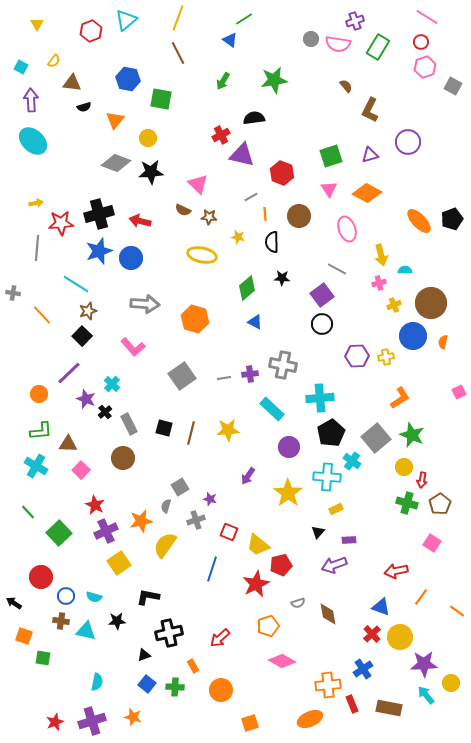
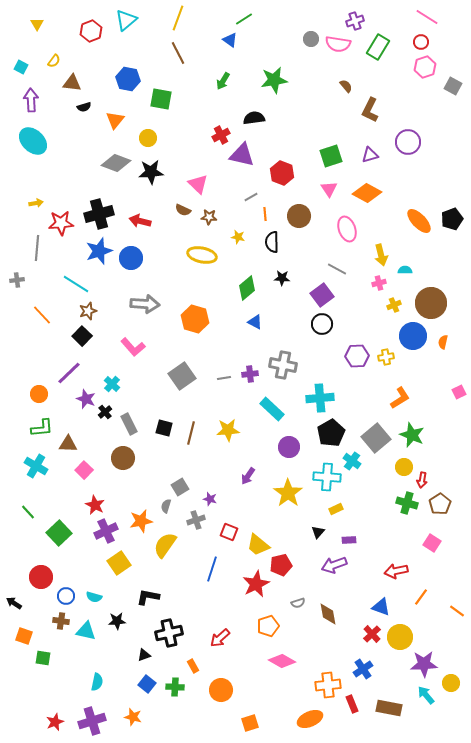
gray cross at (13, 293): moved 4 px right, 13 px up; rotated 16 degrees counterclockwise
green L-shape at (41, 431): moved 1 px right, 3 px up
pink square at (81, 470): moved 3 px right
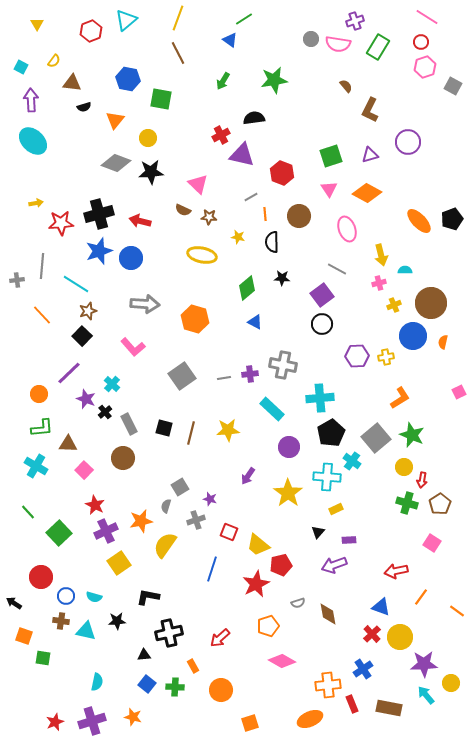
gray line at (37, 248): moved 5 px right, 18 px down
black triangle at (144, 655): rotated 16 degrees clockwise
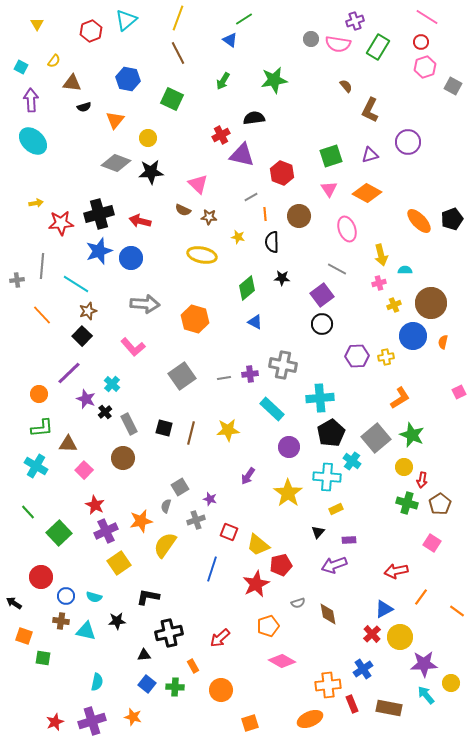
green square at (161, 99): moved 11 px right; rotated 15 degrees clockwise
blue triangle at (381, 607): moved 3 px right, 2 px down; rotated 48 degrees counterclockwise
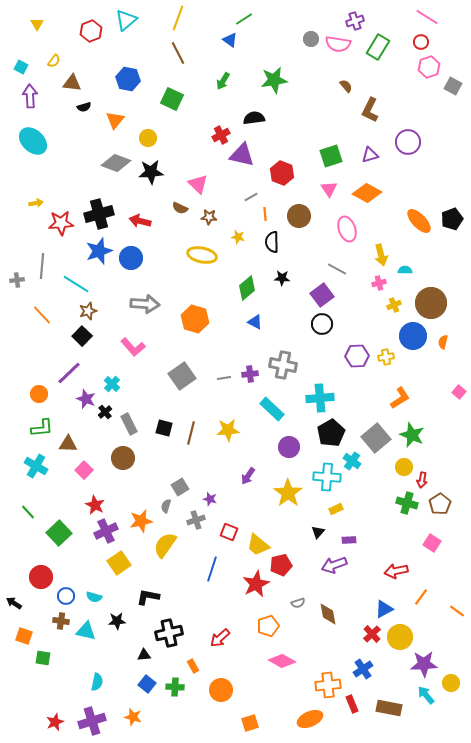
pink hexagon at (425, 67): moved 4 px right
purple arrow at (31, 100): moved 1 px left, 4 px up
brown semicircle at (183, 210): moved 3 px left, 2 px up
pink square at (459, 392): rotated 24 degrees counterclockwise
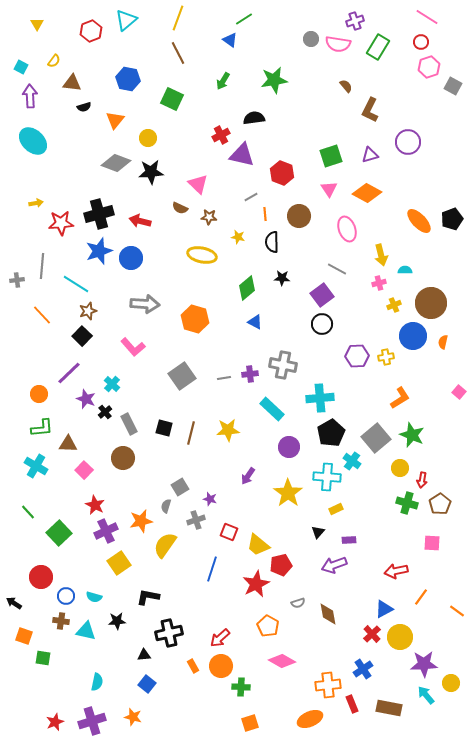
yellow circle at (404, 467): moved 4 px left, 1 px down
pink square at (432, 543): rotated 30 degrees counterclockwise
orange pentagon at (268, 626): rotated 25 degrees counterclockwise
green cross at (175, 687): moved 66 px right
orange circle at (221, 690): moved 24 px up
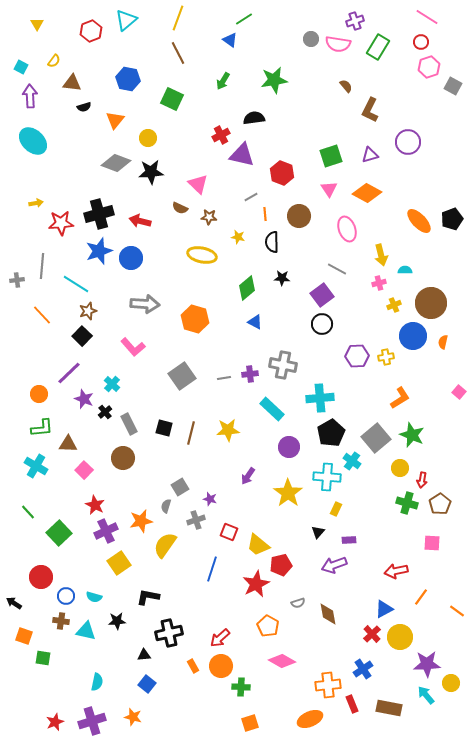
purple star at (86, 399): moved 2 px left
yellow rectangle at (336, 509): rotated 40 degrees counterclockwise
purple star at (424, 664): moved 3 px right
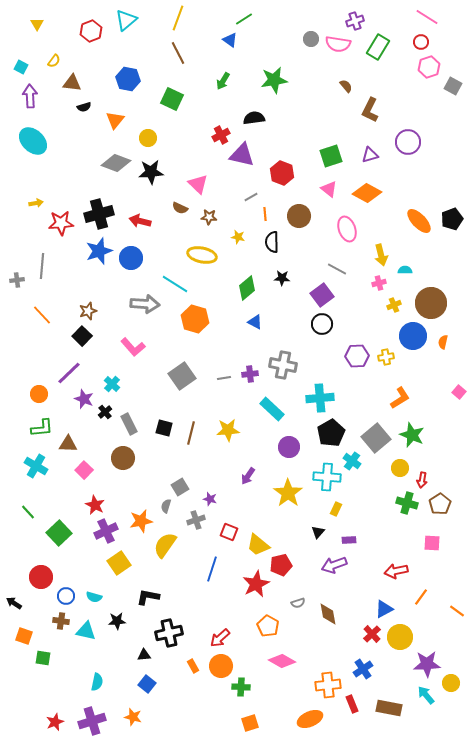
pink triangle at (329, 189): rotated 18 degrees counterclockwise
cyan line at (76, 284): moved 99 px right
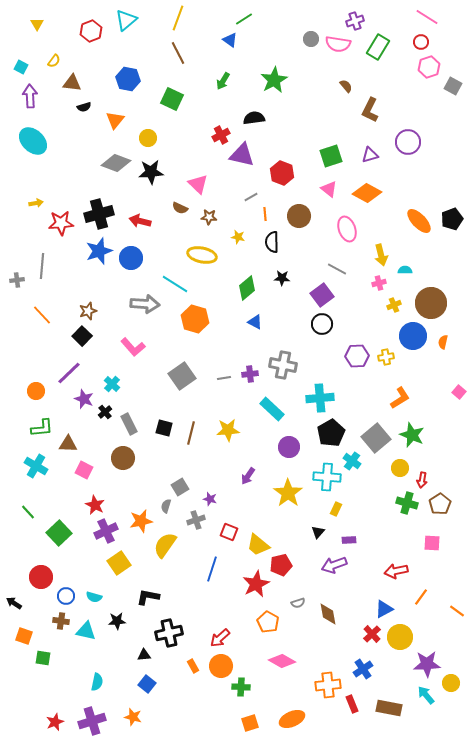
green star at (274, 80): rotated 20 degrees counterclockwise
orange circle at (39, 394): moved 3 px left, 3 px up
pink square at (84, 470): rotated 18 degrees counterclockwise
orange pentagon at (268, 626): moved 4 px up
orange ellipse at (310, 719): moved 18 px left
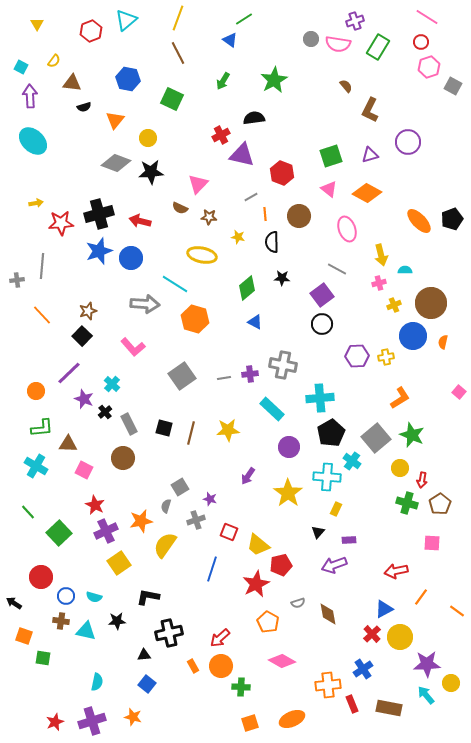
pink triangle at (198, 184): rotated 30 degrees clockwise
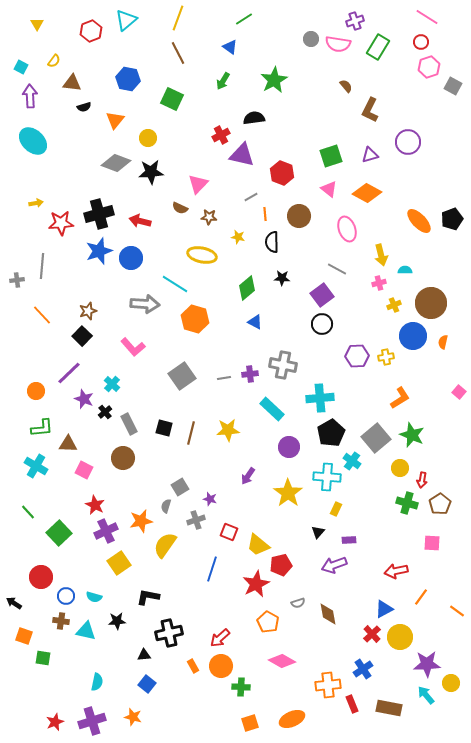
blue triangle at (230, 40): moved 7 px down
